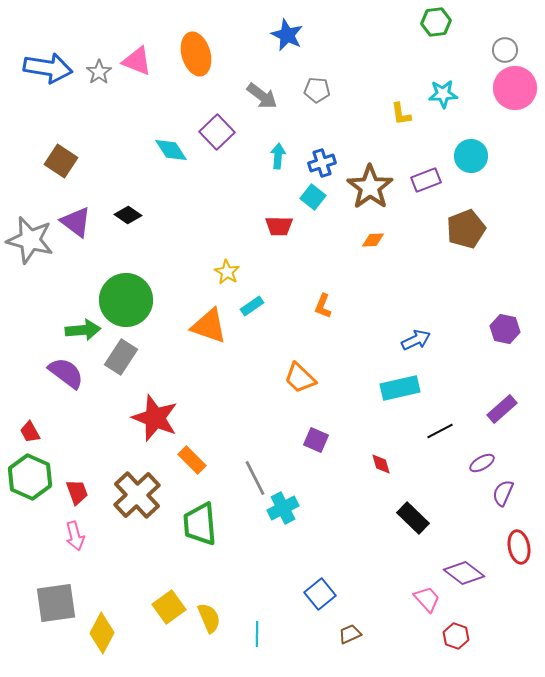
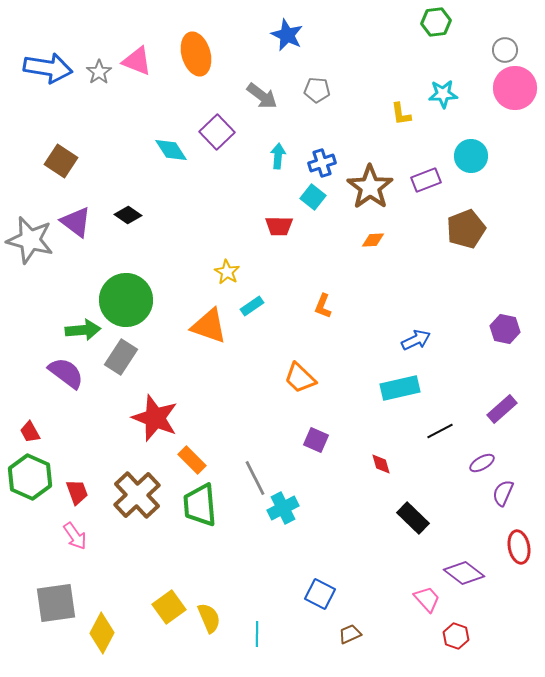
green trapezoid at (200, 524): moved 19 px up
pink arrow at (75, 536): rotated 20 degrees counterclockwise
blue square at (320, 594): rotated 24 degrees counterclockwise
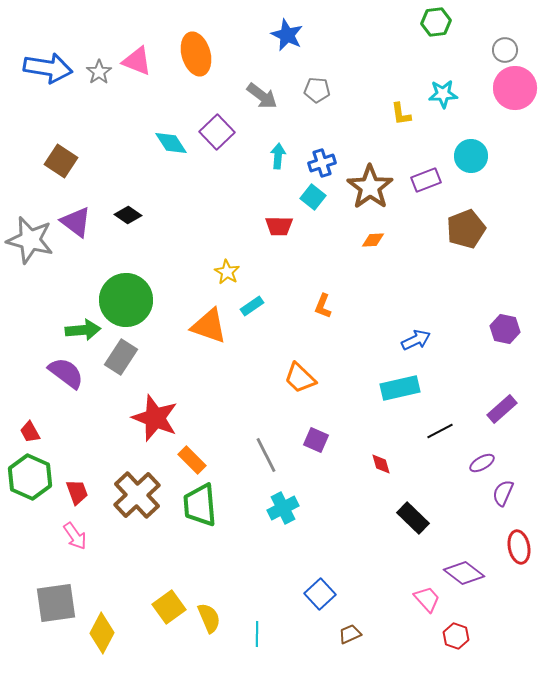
cyan diamond at (171, 150): moved 7 px up
gray line at (255, 478): moved 11 px right, 23 px up
blue square at (320, 594): rotated 20 degrees clockwise
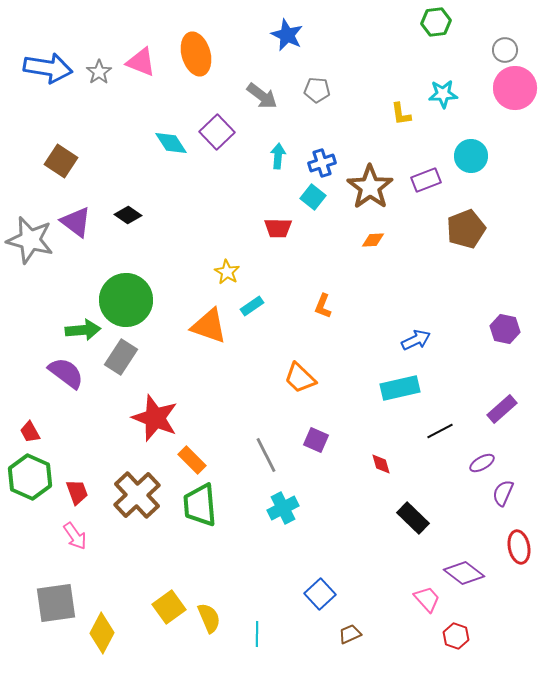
pink triangle at (137, 61): moved 4 px right, 1 px down
red trapezoid at (279, 226): moved 1 px left, 2 px down
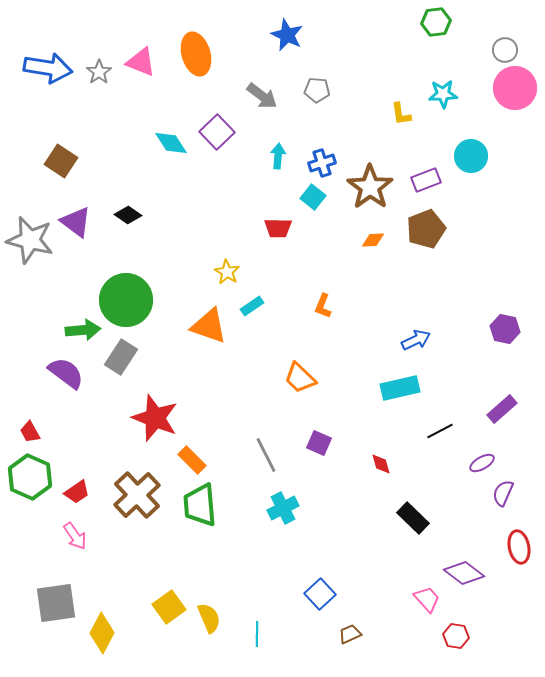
brown pentagon at (466, 229): moved 40 px left
purple square at (316, 440): moved 3 px right, 3 px down
red trapezoid at (77, 492): rotated 76 degrees clockwise
red hexagon at (456, 636): rotated 10 degrees counterclockwise
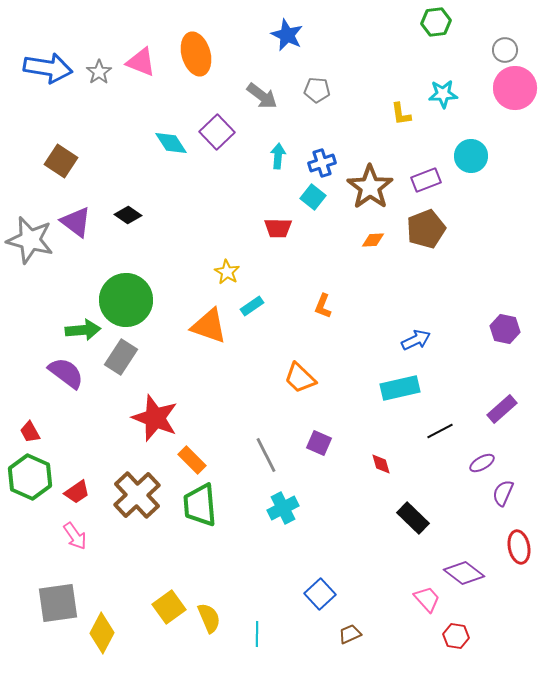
gray square at (56, 603): moved 2 px right
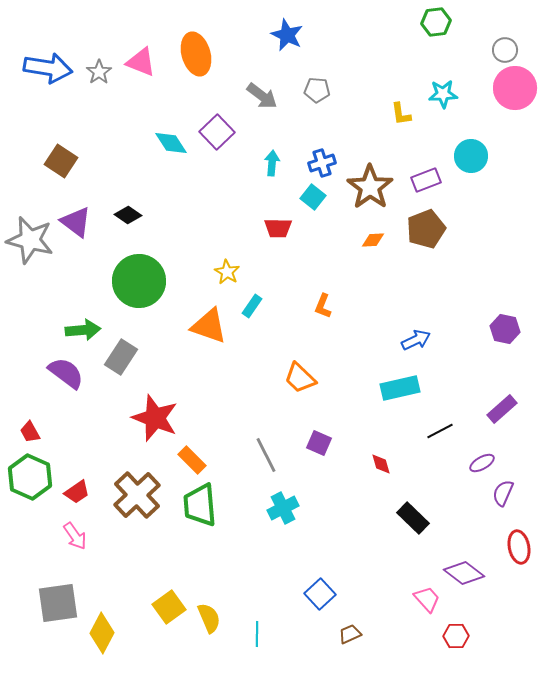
cyan arrow at (278, 156): moved 6 px left, 7 px down
green circle at (126, 300): moved 13 px right, 19 px up
cyan rectangle at (252, 306): rotated 20 degrees counterclockwise
red hexagon at (456, 636): rotated 10 degrees counterclockwise
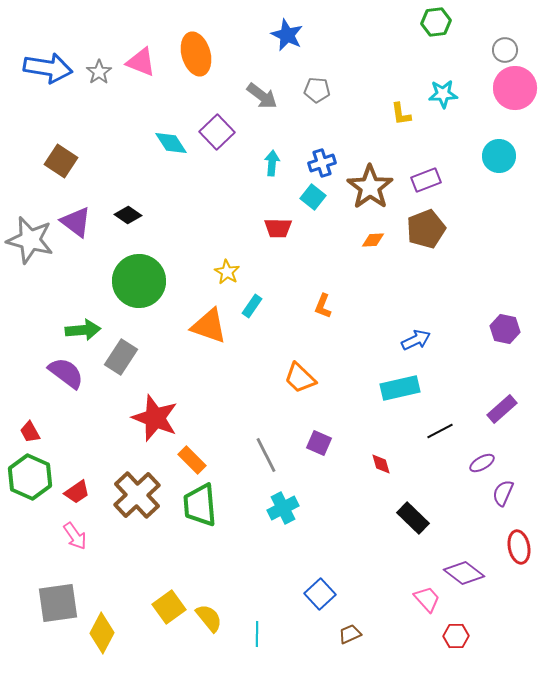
cyan circle at (471, 156): moved 28 px right
yellow semicircle at (209, 618): rotated 16 degrees counterclockwise
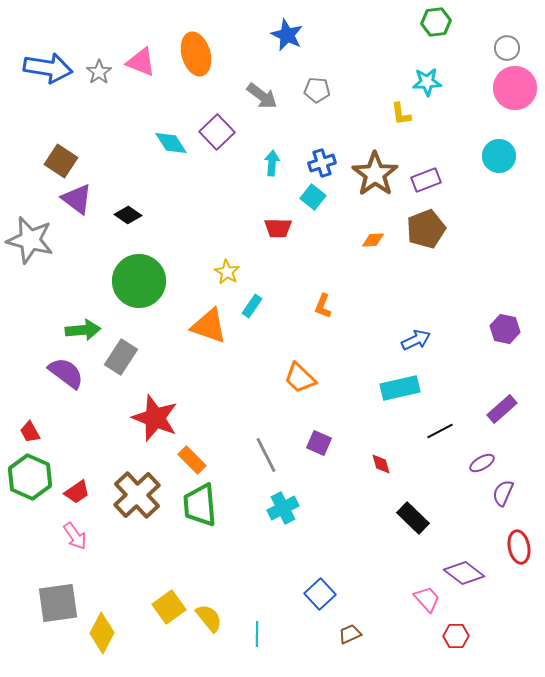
gray circle at (505, 50): moved 2 px right, 2 px up
cyan star at (443, 94): moved 16 px left, 12 px up
brown star at (370, 187): moved 5 px right, 13 px up
purple triangle at (76, 222): moved 1 px right, 23 px up
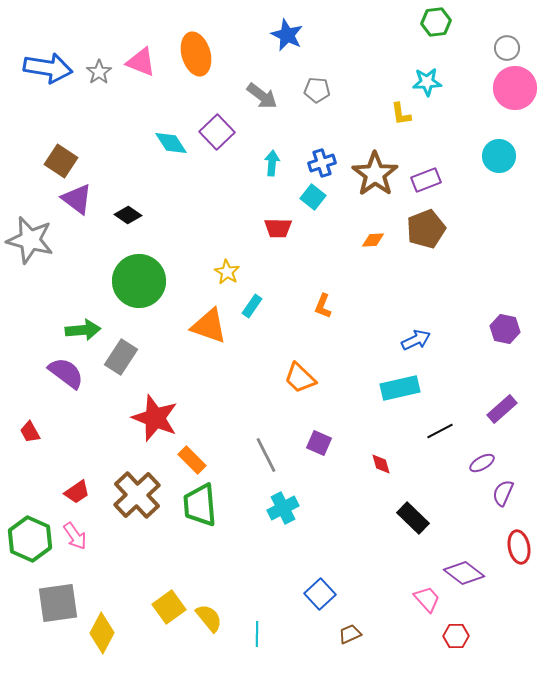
green hexagon at (30, 477): moved 62 px down
